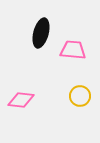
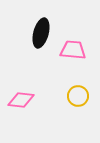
yellow circle: moved 2 px left
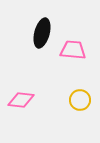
black ellipse: moved 1 px right
yellow circle: moved 2 px right, 4 px down
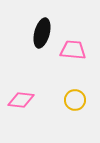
yellow circle: moved 5 px left
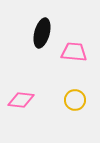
pink trapezoid: moved 1 px right, 2 px down
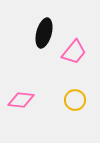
black ellipse: moved 2 px right
pink trapezoid: rotated 124 degrees clockwise
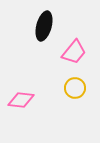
black ellipse: moved 7 px up
yellow circle: moved 12 px up
